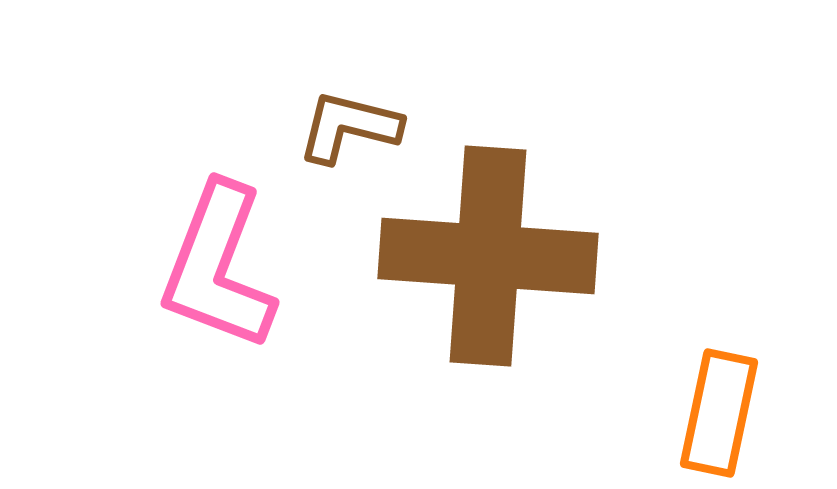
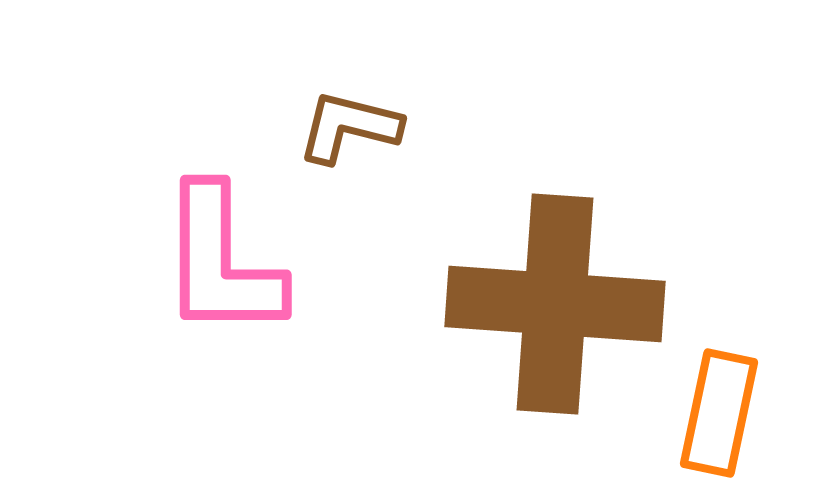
brown cross: moved 67 px right, 48 px down
pink L-shape: moved 3 px right, 5 px up; rotated 21 degrees counterclockwise
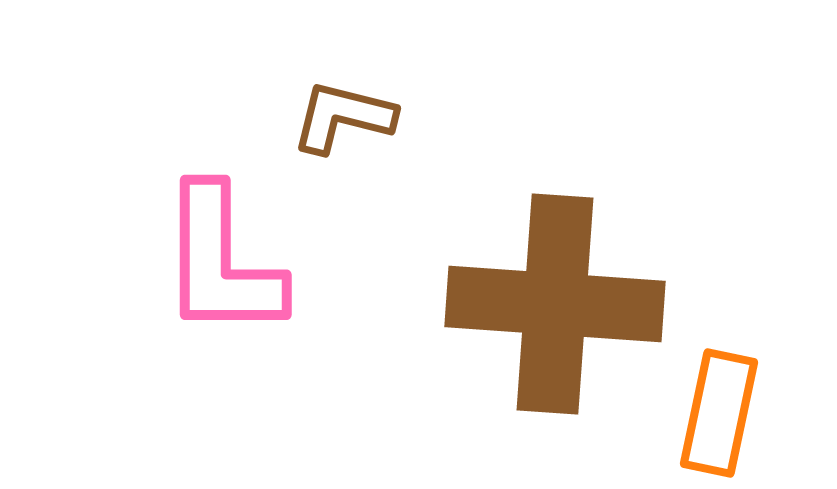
brown L-shape: moved 6 px left, 10 px up
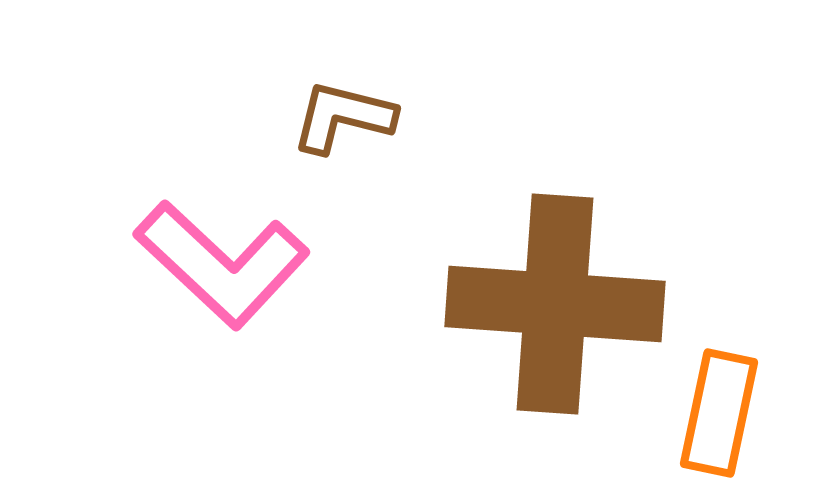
pink L-shape: moved 1 px right, 2 px down; rotated 47 degrees counterclockwise
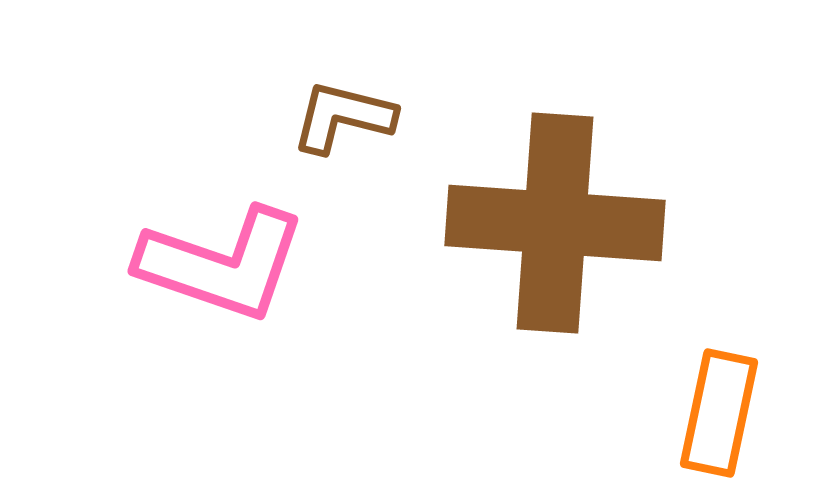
pink L-shape: rotated 24 degrees counterclockwise
brown cross: moved 81 px up
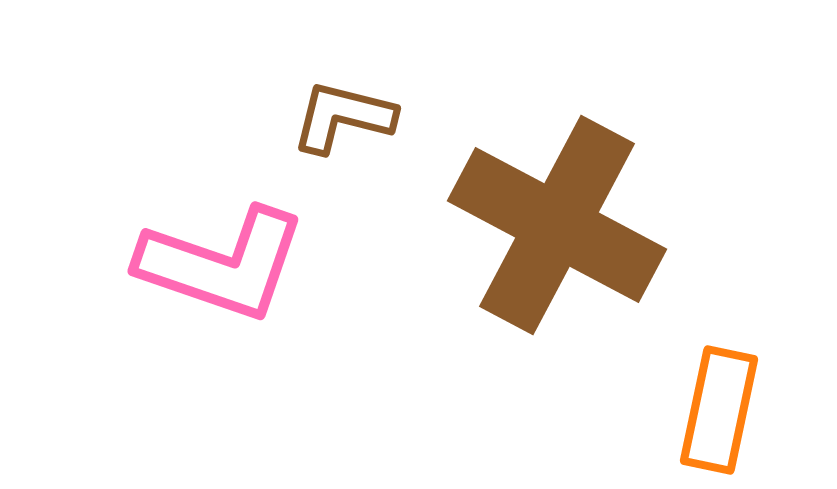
brown cross: moved 2 px right, 2 px down; rotated 24 degrees clockwise
orange rectangle: moved 3 px up
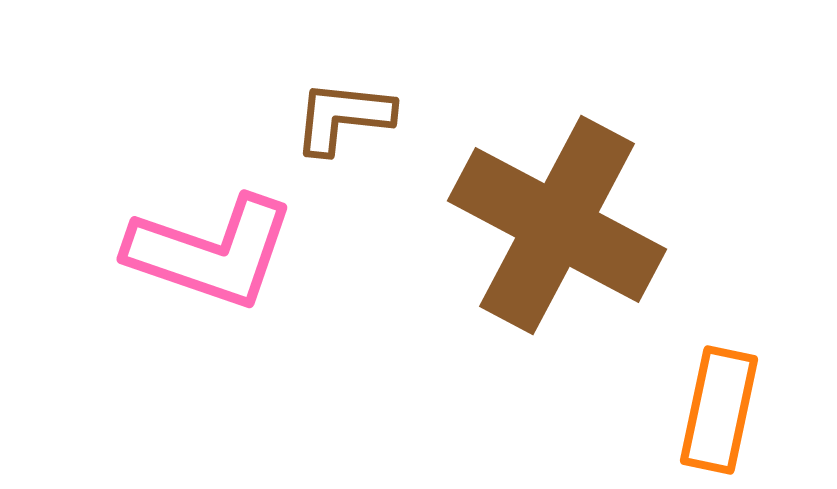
brown L-shape: rotated 8 degrees counterclockwise
pink L-shape: moved 11 px left, 12 px up
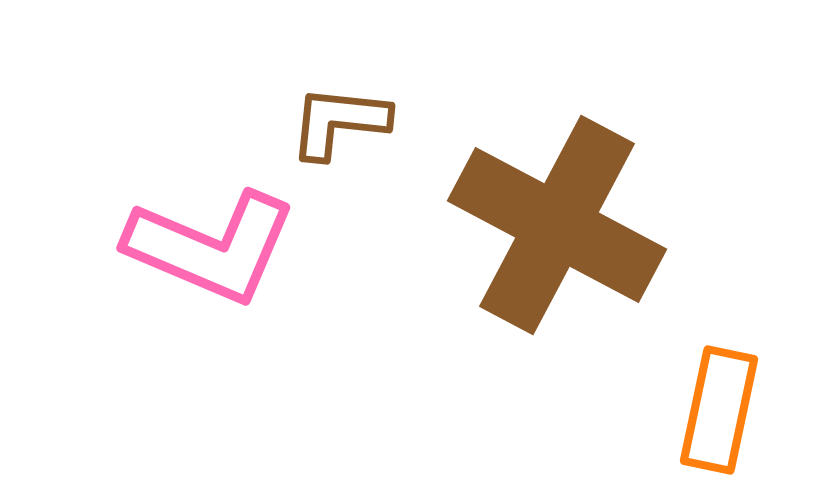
brown L-shape: moved 4 px left, 5 px down
pink L-shape: moved 5 px up; rotated 4 degrees clockwise
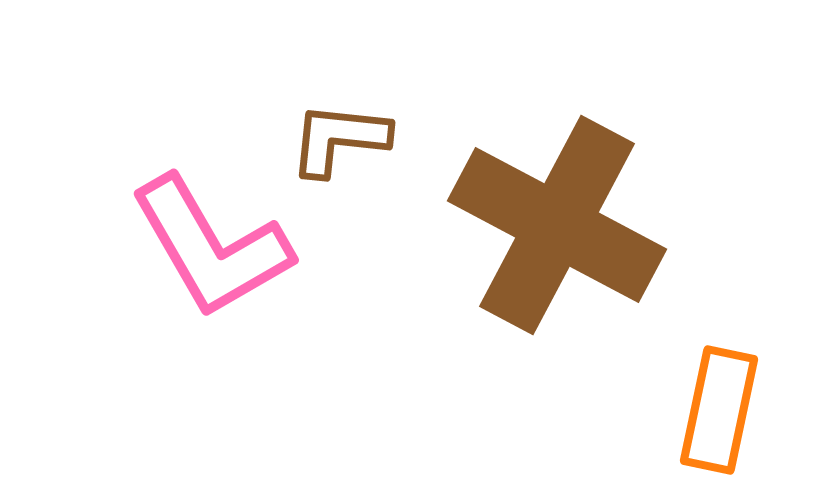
brown L-shape: moved 17 px down
pink L-shape: rotated 37 degrees clockwise
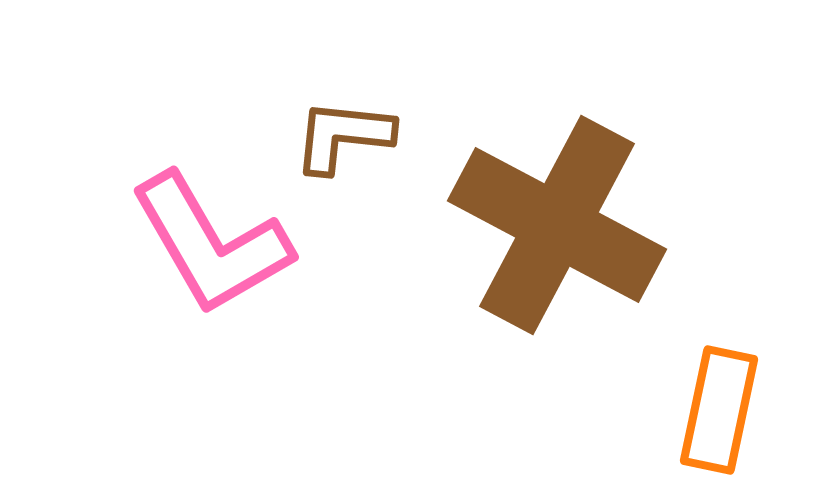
brown L-shape: moved 4 px right, 3 px up
pink L-shape: moved 3 px up
